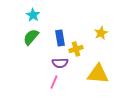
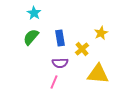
cyan star: moved 1 px right, 2 px up
yellow cross: moved 6 px right; rotated 24 degrees counterclockwise
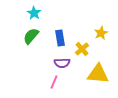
green semicircle: moved 1 px up
purple semicircle: moved 2 px right
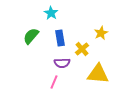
cyan star: moved 17 px right
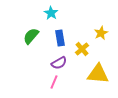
purple semicircle: moved 3 px left; rotated 28 degrees counterclockwise
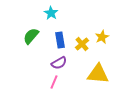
yellow star: moved 1 px right, 4 px down
blue rectangle: moved 2 px down
yellow cross: moved 5 px up
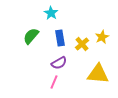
blue rectangle: moved 2 px up
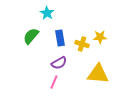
cyan star: moved 4 px left
yellow star: moved 2 px left; rotated 24 degrees clockwise
yellow cross: rotated 32 degrees counterclockwise
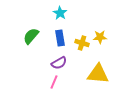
cyan star: moved 13 px right
yellow cross: moved 1 px up
